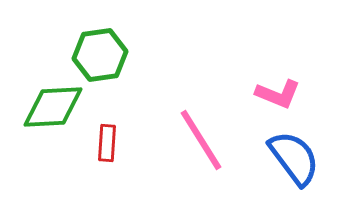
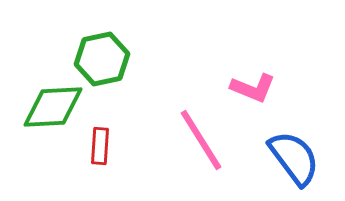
green hexagon: moved 2 px right, 4 px down; rotated 4 degrees counterclockwise
pink L-shape: moved 25 px left, 6 px up
red rectangle: moved 7 px left, 3 px down
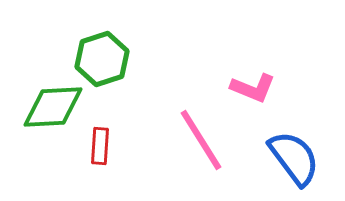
green hexagon: rotated 6 degrees counterclockwise
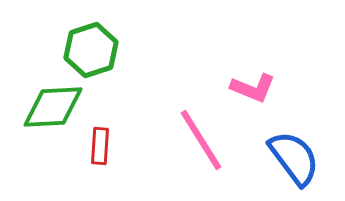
green hexagon: moved 11 px left, 9 px up
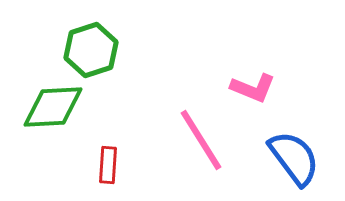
red rectangle: moved 8 px right, 19 px down
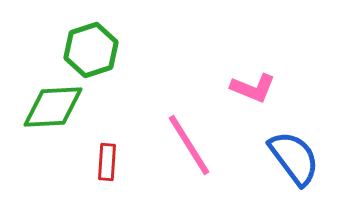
pink line: moved 12 px left, 5 px down
red rectangle: moved 1 px left, 3 px up
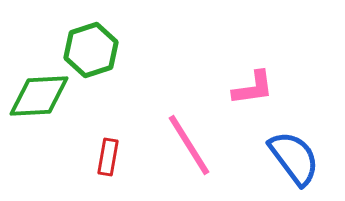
pink L-shape: rotated 30 degrees counterclockwise
green diamond: moved 14 px left, 11 px up
red rectangle: moved 1 px right, 5 px up; rotated 6 degrees clockwise
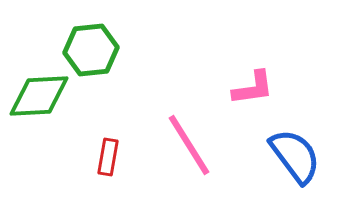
green hexagon: rotated 12 degrees clockwise
blue semicircle: moved 1 px right, 2 px up
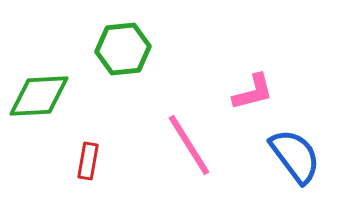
green hexagon: moved 32 px right, 1 px up
pink L-shape: moved 4 px down; rotated 6 degrees counterclockwise
red rectangle: moved 20 px left, 4 px down
